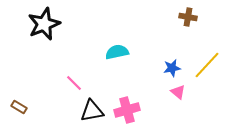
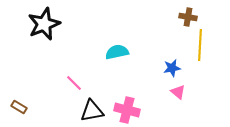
yellow line: moved 7 px left, 20 px up; rotated 40 degrees counterclockwise
pink cross: rotated 30 degrees clockwise
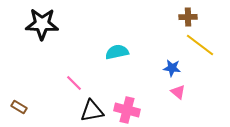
brown cross: rotated 12 degrees counterclockwise
black star: moved 2 px left; rotated 24 degrees clockwise
yellow line: rotated 56 degrees counterclockwise
blue star: rotated 18 degrees clockwise
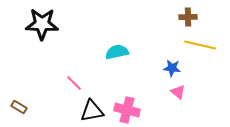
yellow line: rotated 24 degrees counterclockwise
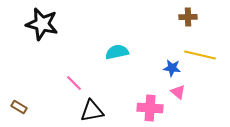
black star: rotated 12 degrees clockwise
yellow line: moved 10 px down
pink cross: moved 23 px right, 2 px up; rotated 10 degrees counterclockwise
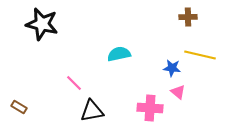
cyan semicircle: moved 2 px right, 2 px down
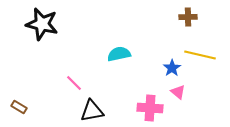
blue star: rotated 30 degrees clockwise
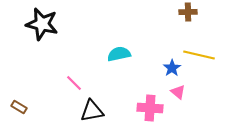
brown cross: moved 5 px up
yellow line: moved 1 px left
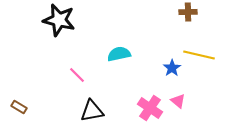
black star: moved 17 px right, 4 px up
pink line: moved 3 px right, 8 px up
pink triangle: moved 9 px down
pink cross: rotated 30 degrees clockwise
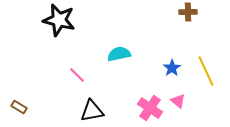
yellow line: moved 7 px right, 16 px down; rotated 52 degrees clockwise
